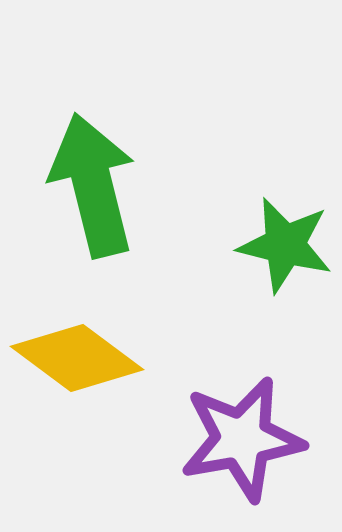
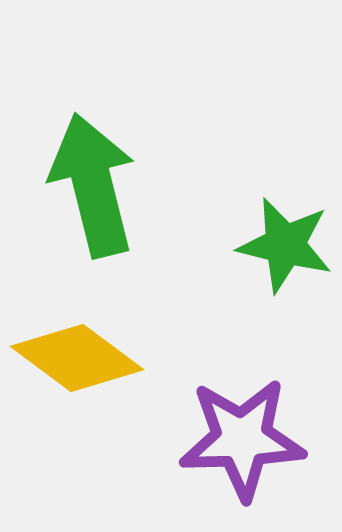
purple star: rotated 8 degrees clockwise
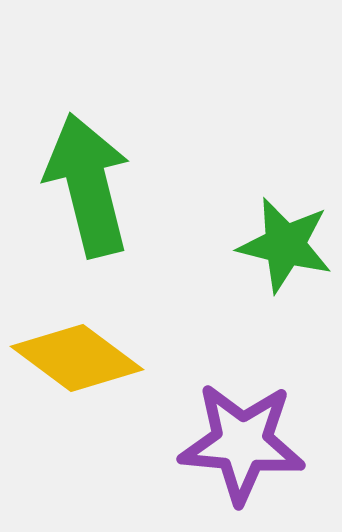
green arrow: moved 5 px left
purple star: moved 4 px down; rotated 7 degrees clockwise
